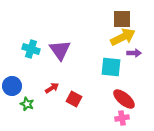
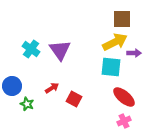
yellow arrow: moved 8 px left, 5 px down
cyan cross: rotated 18 degrees clockwise
red ellipse: moved 2 px up
pink cross: moved 2 px right, 3 px down; rotated 16 degrees counterclockwise
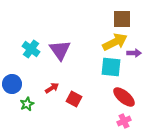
blue circle: moved 2 px up
green star: rotated 24 degrees clockwise
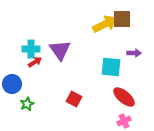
yellow arrow: moved 10 px left, 18 px up
cyan cross: rotated 36 degrees counterclockwise
red arrow: moved 17 px left, 26 px up
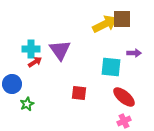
red square: moved 5 px right, 6 px up; rotated 21 degrees counterclockwise
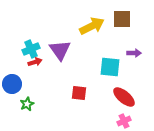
yellow arrow: moved 13 px left, 2 px down
cyan cross: rotated 24 degrees counterclockwise
red arrow: rotated 16 degrees clockwise
cyan square: moved 1 px left
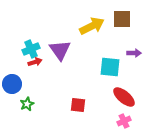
red square: moved 1 px left, 12 px down
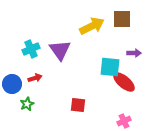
red arrow: moved 16 px down
red ellipse: moved 15 px up
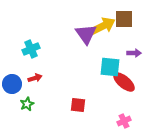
brown square: moved 2 px right
yellow arrow: moved 11 px right
purple triangle: moved 26 px right, 16 px up
